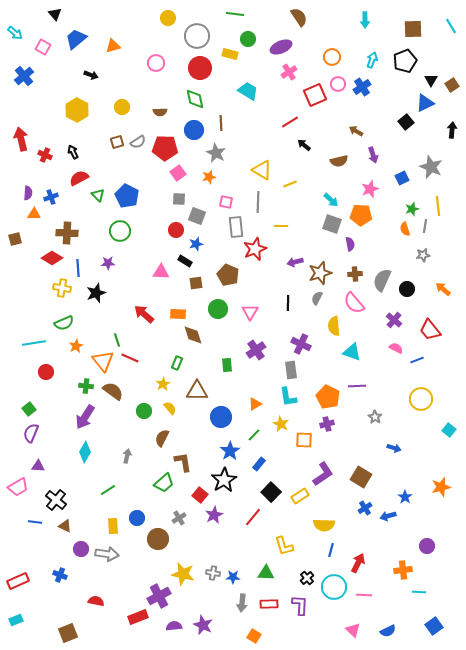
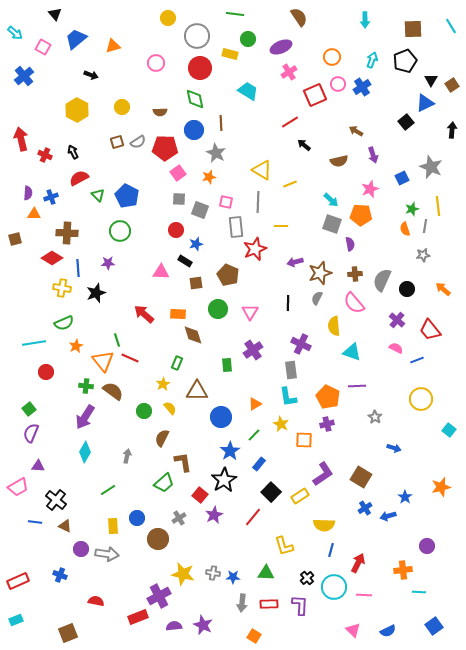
gray square at (197, 216): moved 3 px right, 6 px up
purple cross at (394, 320): moved 3 px right
purple cross at (256, 350): moved 3 px left
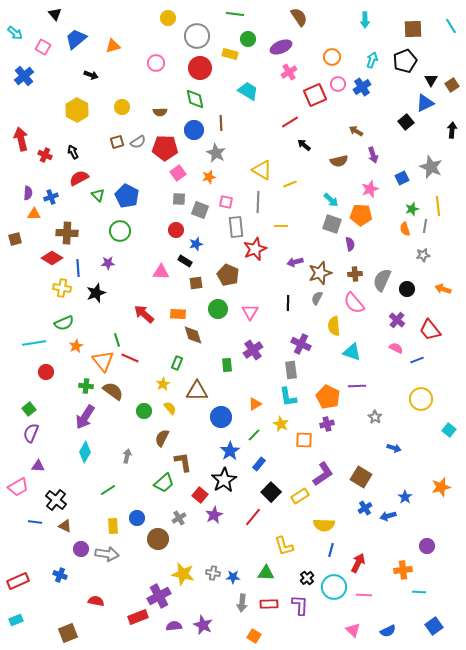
orange arrow at (443, 289): rotated 21 degrees counterclockwise
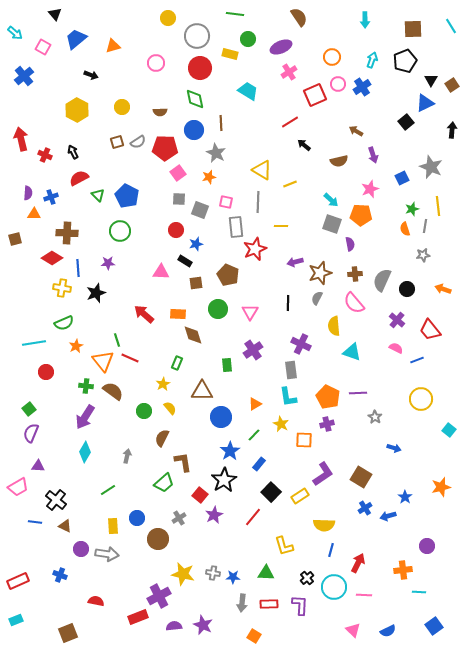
purple line at (357, 386): moved 1 px right, 7 px down
brown triangle at (197, 391): moved 5 px right
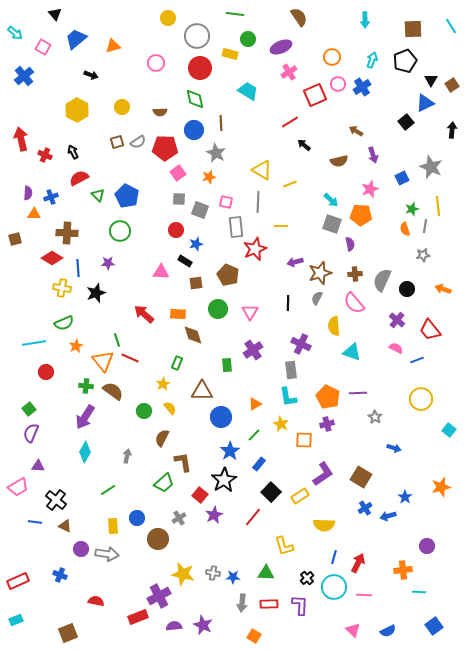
blue line at (331, 550): moved 3 px right, 7 px down
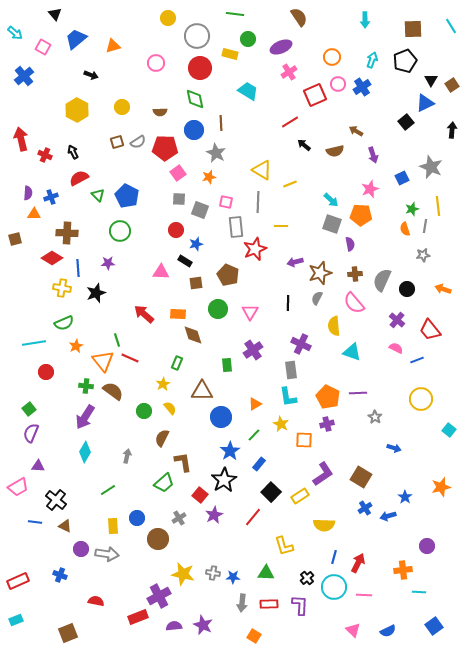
brown semicircle at (339, 161): moved 4 px left, 10 px up
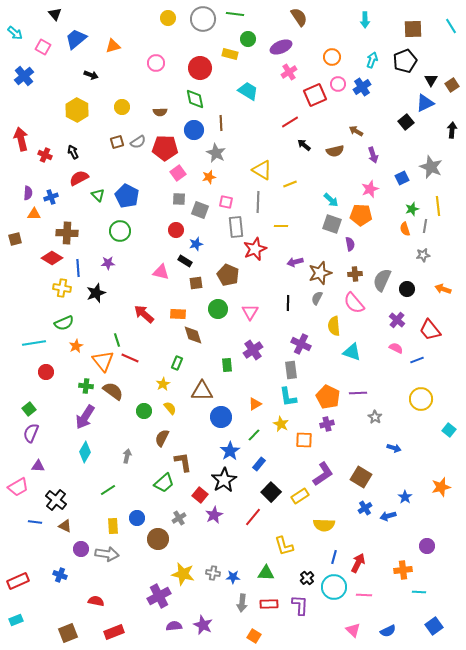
gray circle at (197, 36): moved 6 px right, 17 px up
pink triangle at (161, 272): rotated 12 degrees clockwise
red rectangle at (138, 617): moved 24 px left, 15 px down
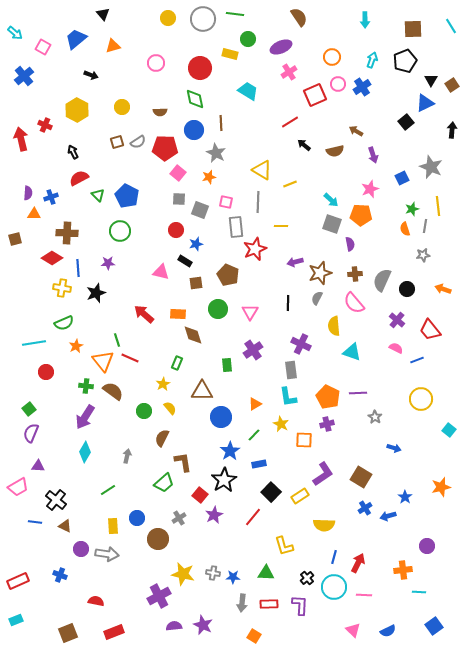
black triangle at (55, 14): moved 48 px right
red cross at (45, 155): moved 30 px up
pink square at (178, 173): rotated 14 degrees counterclockwise
blue rectangle at (259, 464): rotated 40 degrees clockwise
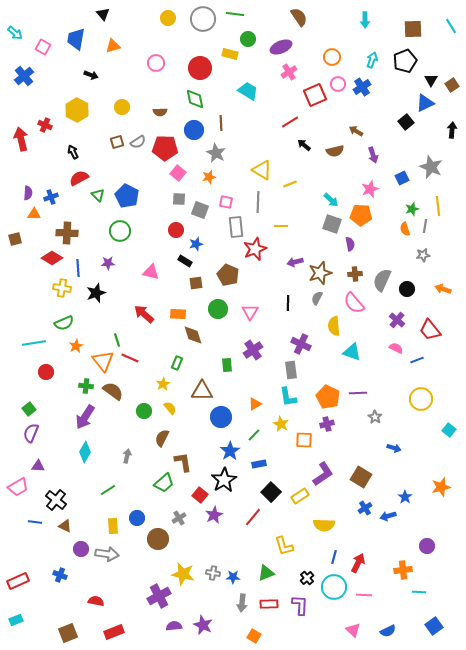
blue trapezoid at (76, 39): rotated 40 degrees counterclockwise
pink triangle at (161, 272): moved 10 px left
green triangle at (266, 573): rotated 24 degrees counterclockwise
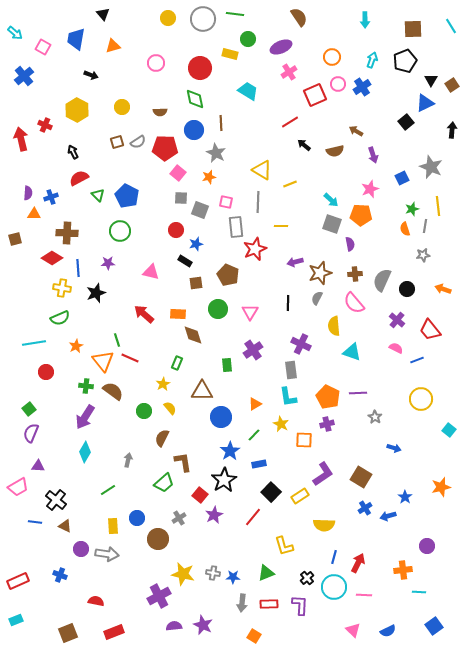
gray square at (179, 199): moved 2 px right, 1 px up
green semicircle at (64, 323): moved 4 px left, 5 px up
gray arrow at (127, 456): moved 1 px right, 4 px down
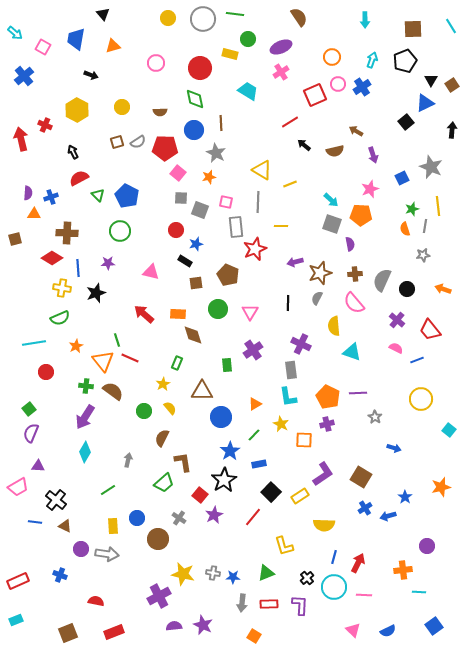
pink cross at (289, 72): moved 8 px left
gray cross at (179, 518): rotated 24 degrees counterclockwise
